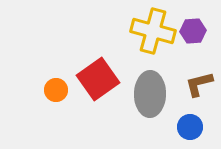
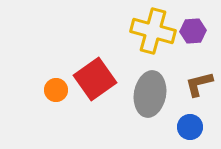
red square: moved 3 px left
gray ellipse: rotated 9 degrees clockwise
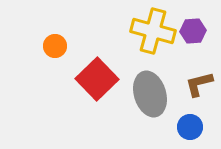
red square: moved 2 px right; rotated 9 degrees counterclockwise
orange circle: moved 1 px left, 44 px up
gray ellipse: rotated 27 degrees counterclockwise
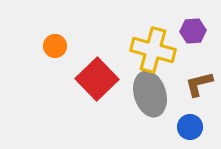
yellow cross: moved 19 px down
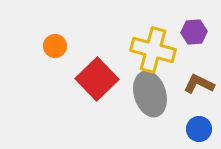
purple hexagon: moved 1 px right, 1 px down
brown L-shape: rotated 40 degrees clockwise
blue circle: moved 9 px right, 2 px down
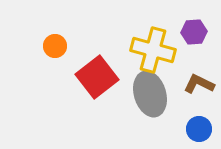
red square: moved 2 px up; rotated 6 degrees clockwise
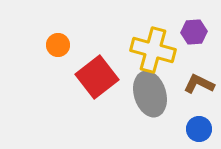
orange circle: moved 3 px right, 1 px up
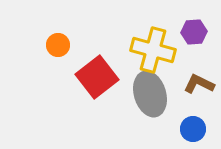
blue circle: moved 6 px left
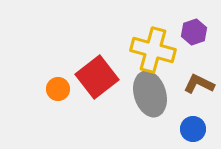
purple hexagon: rotated 15 degrees counterclockwise
orange circle: moved 44 px down
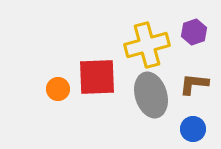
yellow cross: moved 6 px left, 5 px up; rotated 30 degrees counterclockwise
red square: rotated 36 degrees clockwise
brown L-shape: moved 5 px left; rotated 20 degrees counterclockwise
gray ellipse: moved 1 px right, 1 px down
